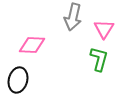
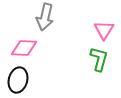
gray arrow: moved 28 px left
pink triangle: moved 1 px down
pink diamond: moved 8 px left, 3 px down
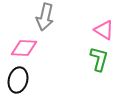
pink triangle: rotated 30 degrees counterclockwise
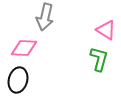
pink triangle: moved 2 px right
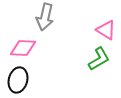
pink diamond: moved 1 px left
green L-shape: rotated 45 degrees clockwise
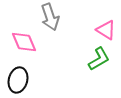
gray arrow: moved 5 px right; rotated 32 degrees counterclockwise
pink diamond: moved 1 px right, 6 px up; rotated 64 degrees clockwise
